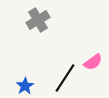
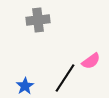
gray cross: rotated 25 degrees clockwise
pink semicircle: moved 2 px left, 1 px up
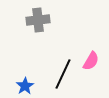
pink semicircle: rotated 24 degrees counterclockwise
black line: moved 2 px left, 4 px up; rotated 8 degrees counterclockwise
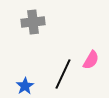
gray cross: moved 5 px left, 2 px down
pink semicircle: moved 1 px up
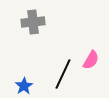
blue star: moved 1 px left
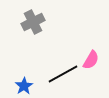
gray cross: rotated 20 degrees counterclockwise
black line: rotated 36 degrees clockwise
